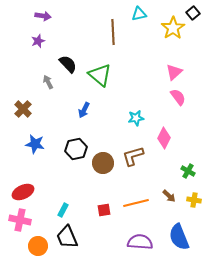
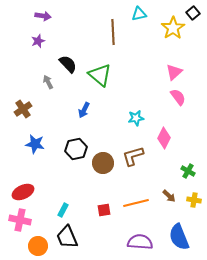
brown cross: rotated 12 degrees clockwise
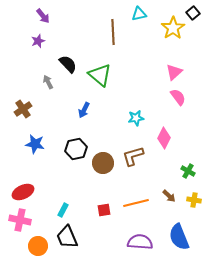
purple arrow: rotated 42 degrees clockwise
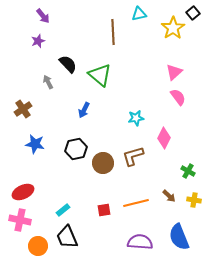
cyan rectangle: rotated 24 degrees clockwise
